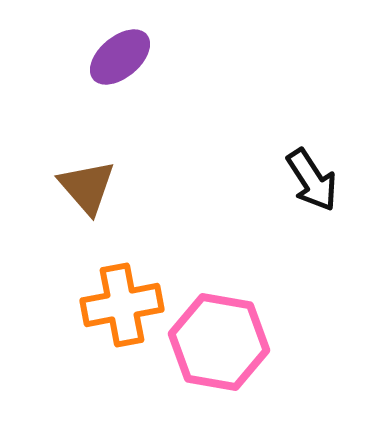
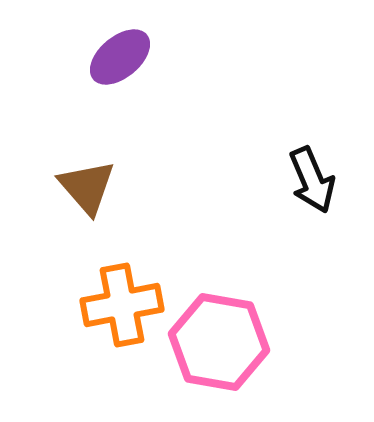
black arrow: rotated 10 degrees clockwise
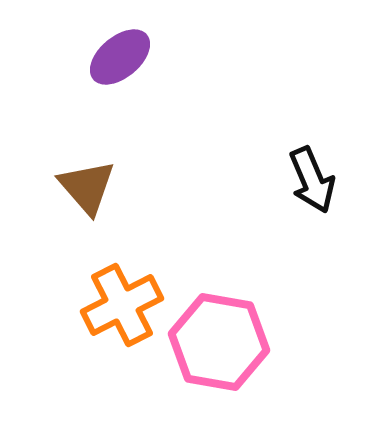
orange cross: rotated 16 degrees counterclockwise
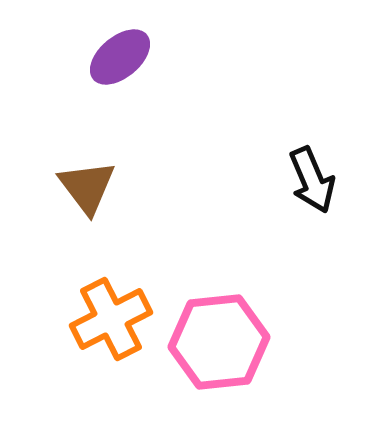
brown triangle: rotated 4 degrees clockwise
orange cross: moved 11 px left, 14 px down
pink hexagon: rotated 16 degrees counterclockwise
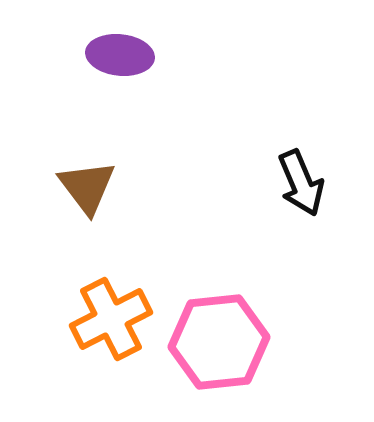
purple ellipse: moved 2 px up; rotated 46 degrees clockwise
black arrow: moved 11 px left, 3 px down
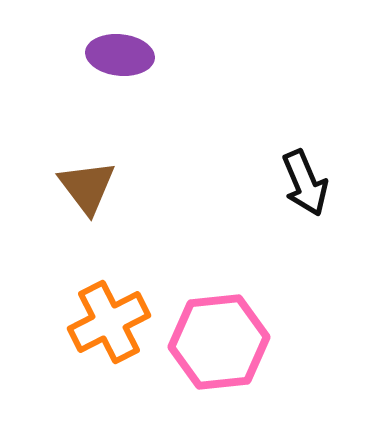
black arrow: moved 4 px right
orange cross: moved 2 px left, 3 px down
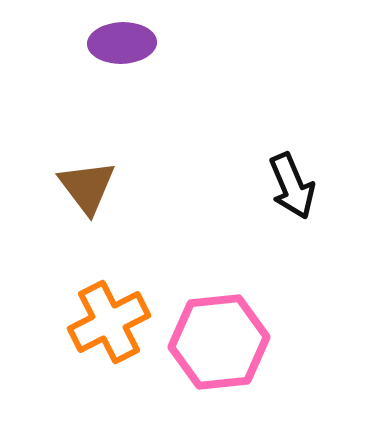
purple ellipse: moved 2 px right, 12 px up; rotated 8 degrees counterclockwise
black arrow: moved 13 px left, 3 px down
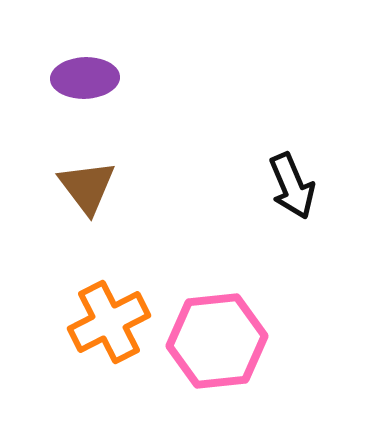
purple ellipse: moved 37 px left, 35 px down
pink hexagon: moved 2 px left, 1 px up
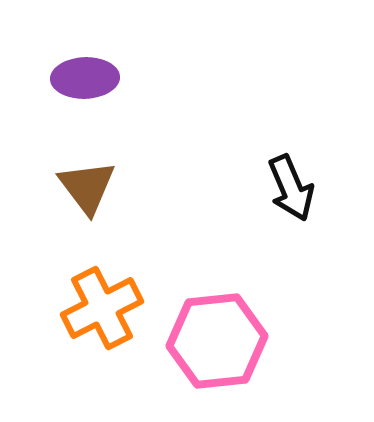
black arrow: moved 1 px left, 2 px down
orange cross: moved 7 px left, 14 px up
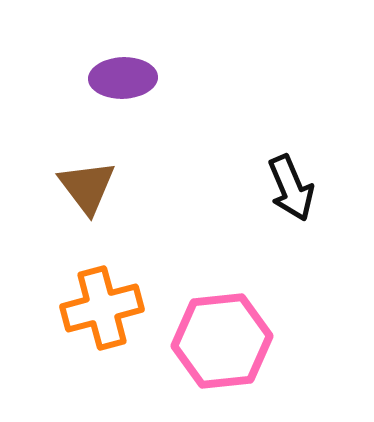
purple ellipse: moved 38 px right
orange cross: rotated 12 degrees clockwise
pink hexagon: moved 5 px right
